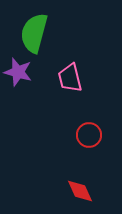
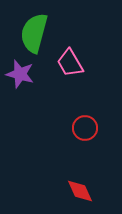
purple star: moved 2 px right, 2 px down
pink trapezoid: moved 15 px up; rotated 16 degrees counterclockwise
red circle: moved 4 px left, 7 px up
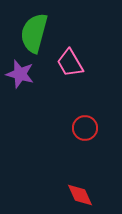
red diamond: moved 4 px down
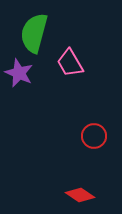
purple star: moved 1 px left, 1 px up; rotated 8 degrees clockwise
red circle: moved 9 px right, 8 px down
red diamond: rotated 32 degrees counterclockwise
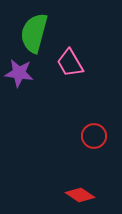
purple star: rotated 16 degrees counterclockwise
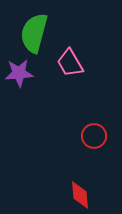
purple star: rotated 12 degrees counterclockwise
red diamond: rotated 52 degrees clockwise
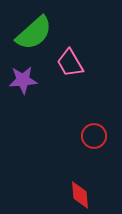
green semicircle: rotated 147 degrees counterclockwise
purple star: moved 4 px right, 7 px down
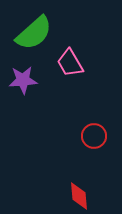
red diamond: moved 1 px left, 1 px down
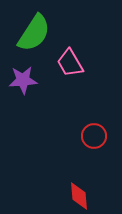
green semicircle: rotated 15 degrees counterclockwise
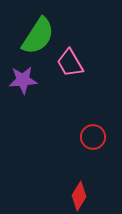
green semicircle: moved 4 px right, 3 px down
red circle: moved 1 px left, 1 px down
red diamond: rotated 36 degrees clockwise
